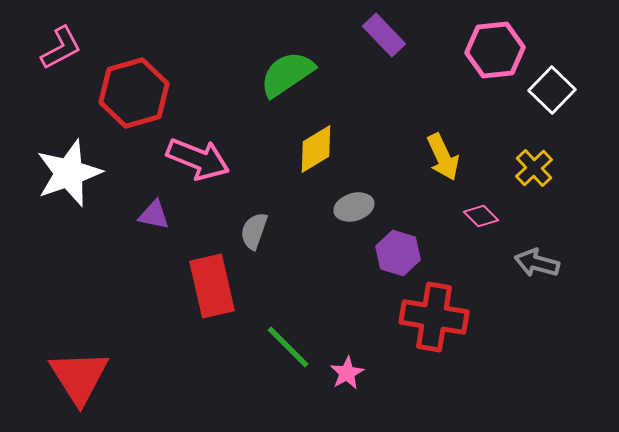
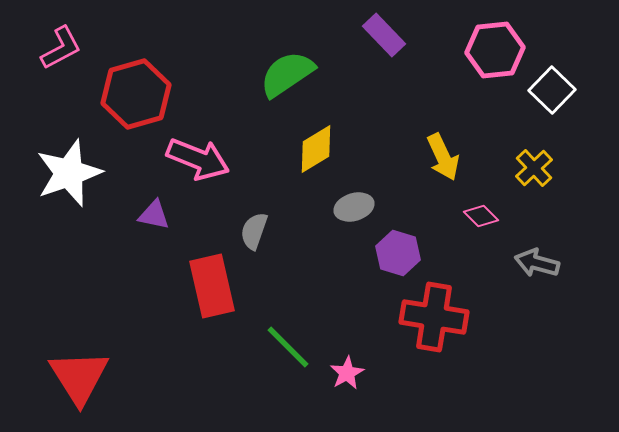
red hexagon: moved 2 px right, 1 px down
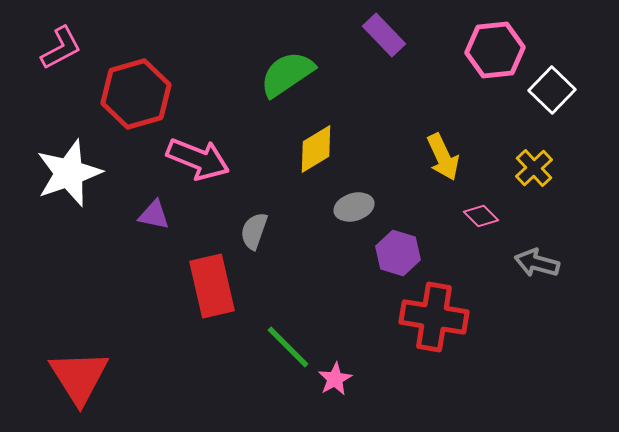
pink star: moved 12 px left, 6 px down
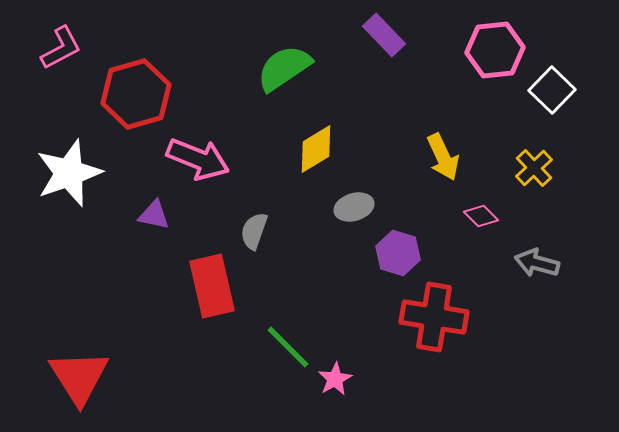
green semicircle: moved 3 px left, 6 px up
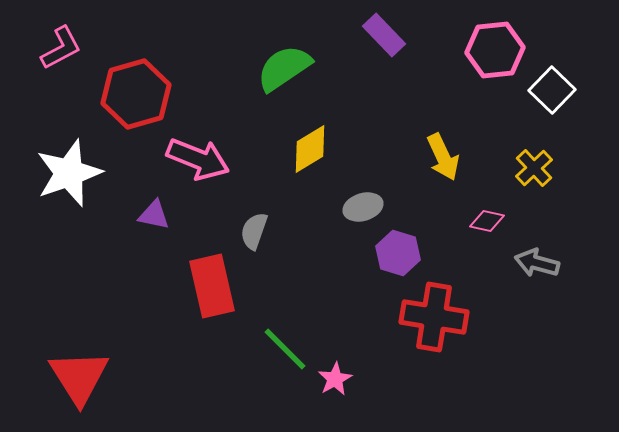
yellow diamond: moved 6 px left
gray ellipse: moved 9 px right
pink diamond: moved 6 px right, 5 px down; rotated 32 degrees counterclockwise
green line: moved 3 px left, 2 px down
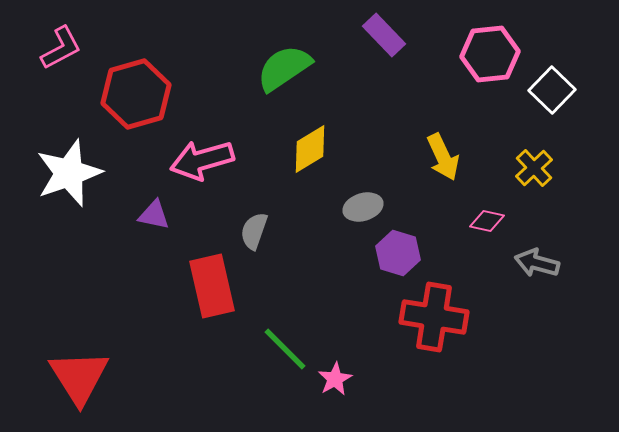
pink hexagon: moved 5 px left, 4 px down
pink arrow: moved 4 px right, 1 px down; rotated 142 degrees clockwise
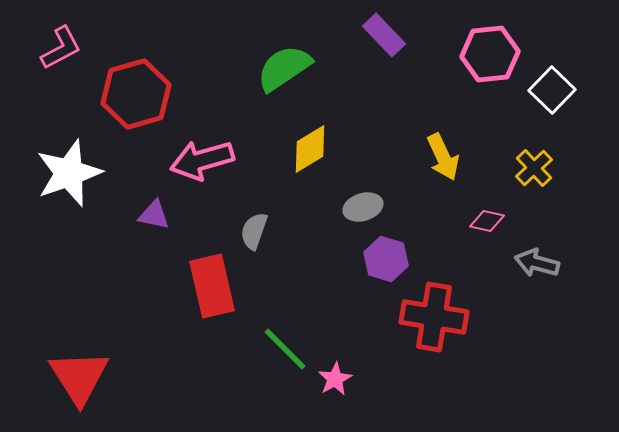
purple hexagon: moved 12 px left, 6 px down
